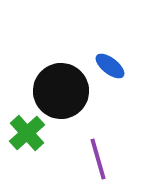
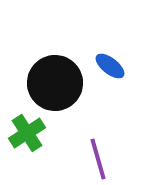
black circle: moved 6 px left, 8 px up
green cross: rotated 9 degrees clockwise
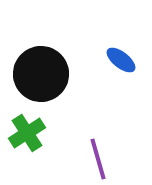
blue ellipse: moved 11 px right, 6 px up
black circle: moved 14 px left, 9 px up
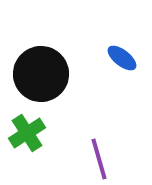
blue ellipse: moved 1 px right, 2 px up
purple line: moved 1 px right
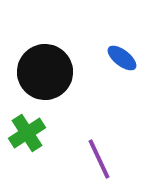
black circle: moved 4 px right, 2 px up
purple line: rotated 9 degrees counterclockwise
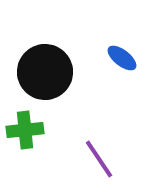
green cross: moved 2 px left, 3 px up; rotated 27 degrees clockwise
purple line: rotated 9 degrees counterclockwise
